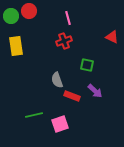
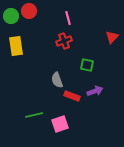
red triangle: rotated 48 degrees clockwise
purple arrow: rotated 63 degrees counterclockwise
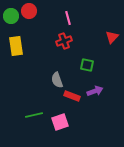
pink square: moved 2 px up
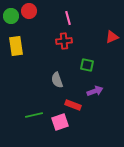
red triangle: rotated 24 degrees clockwise
red cross: rotated 14 degrees clockwise
red rectangle: moved 1 px right, 9 px down
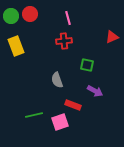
red circle: moved 1 px right, 3 px down
yellow rectangle: rotated 12 degrees counterclockwise
purple arrow: rotated 49 degrees clockwise
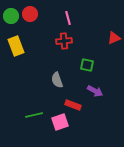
red triangle: moved 2 px right, 1 px down
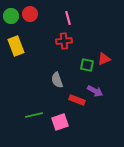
red triangle: moved 10 px left, 21 px down
red rectangle: moved 4 px right, 5 px up
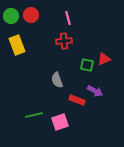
red circle: moved 1 px right, 1 px down
yellow rectangle: moved 1 px right, 1 px up
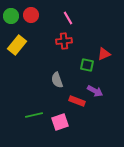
pink line: rotated 16 degrees counterclockwise
yellow rectangle: rotated 60 degrees clockwise
red triangle: moved 5 px up
red rectangle: moved 1 px down
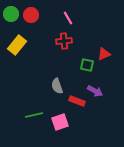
green circle: moved 2 px up
gray semicircle: moved 6 px down
